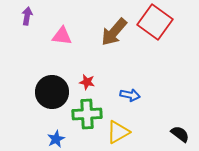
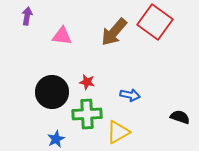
black semicircle: moved 17 px up; rotated 18 degrees counterclockwise
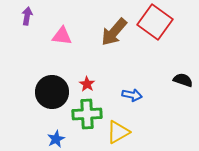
red star: moved 2 px down; rotated 21 degrees clockwise
blue arrow: moved 2 px right
black semicircle: moved 3 px right, 37 px up
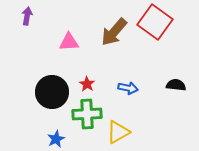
pink triangle: moved 7 px right, 6 px down; rotated 10 degrees counterclockwise
black semicircle: moved 7 px left, 5 px down; rotated 12 degrees counterclockwise
blue arrow: moved 4 px left, 7 px up
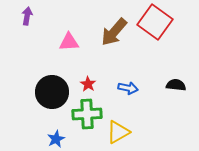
red star: moved 1 px right
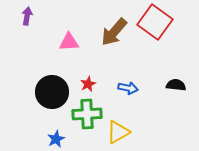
red star: rotated 14 degrees clockwise
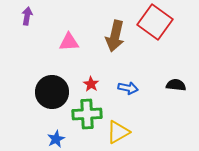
brown arrow: moved 1 px right, 4 px down; rotated 28 degrees counterclockwise
red star: moved 3 px right; rotated 14 degrees counterclockwise
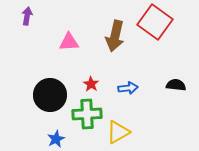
blue arrow: rotated 18 degrees counterclockwise
black circle: moved 2 px left, 3 px down
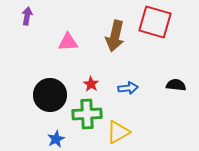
red square: rotated 20 degrees counterclockwise
pink triangle: moved 1 px left
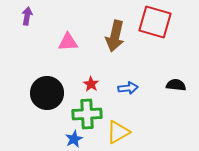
black circle: moved 3 px left, 2 px up
blue star: moved 18 px right
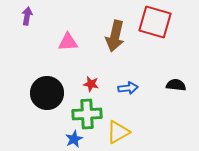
red star: rotated 21 degrees counterclockwise
